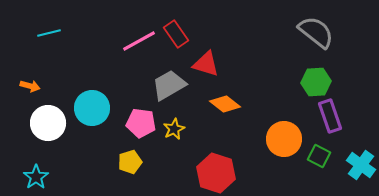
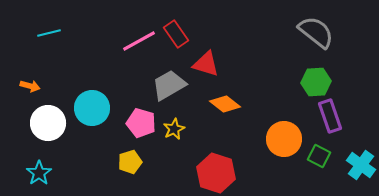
pink pentagon: rotated 8 degrees clockwise
cyan star: moved 3 px right, 4 px up
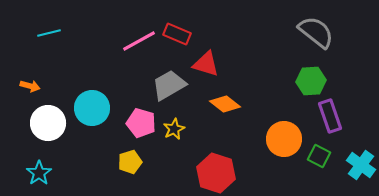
red rectangle: moved 1 px right; rotated 32 degrees counterclockwise
green hexagon: moved 5 px left, 1 px up
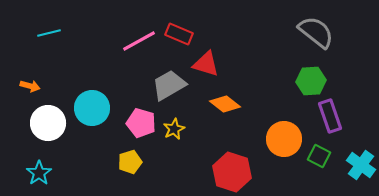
red rectangle: moved 2 px right
red hexagon: moved 16 px right, 1 px up
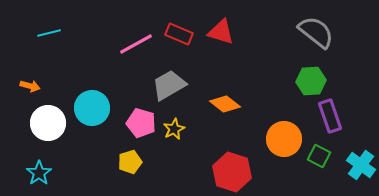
pink line: moved 3 px left, 3 px down
red triangle: moved 15 px right, 32 px up
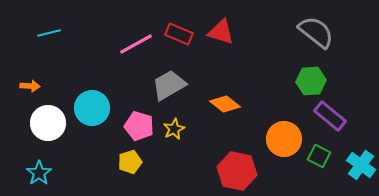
orange arrow: rotated 12 degrees counterclockwise
purple rectangle: rotated 32 degrees counterclockwise
pink pentagon: moved 2 px left, 3 px down
red hexagon: moved 5 px right, 1 px up; rotated 6 degrees counterclockwise
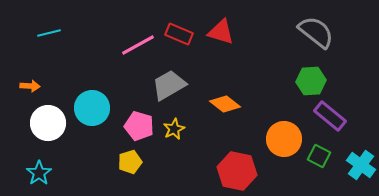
pink line: moved 2 px right, 1 px down
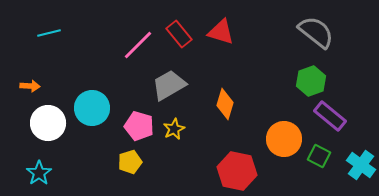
red rectangle: rotated 28 degrees clockwise
pink line: rotated 16 degrees counterclockwise
green hexagon: rotated 16 degrees counterclockwise
orange diamond: rotated 68 degrees clockwise
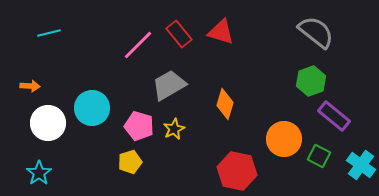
purple rectangle: moved 4 px right
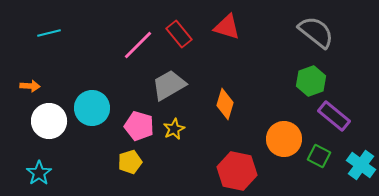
red triangle: moved 6 px right, 5 px up
white circle: moved 1 px right, 2 px up
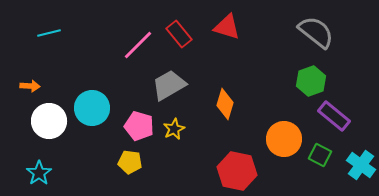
green square: moved 1 px right, 1 px up
yellow pentagon: rotated 25 degrees clockwise
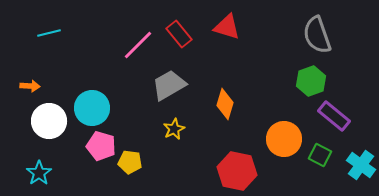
gray semicircle: moved 1 px right, 3 px down; rotated 147 degrees counterclockwise
pink pentagon: moved 38 px left, 20 px down
